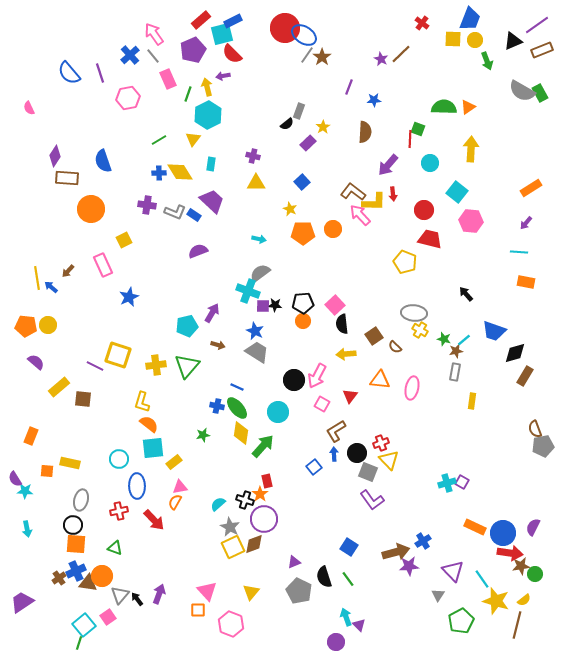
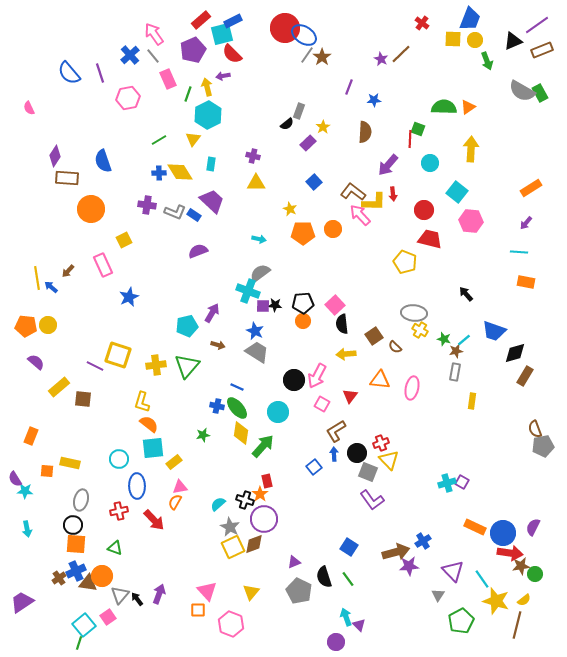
blue square at (302, 182): moved 12 px right
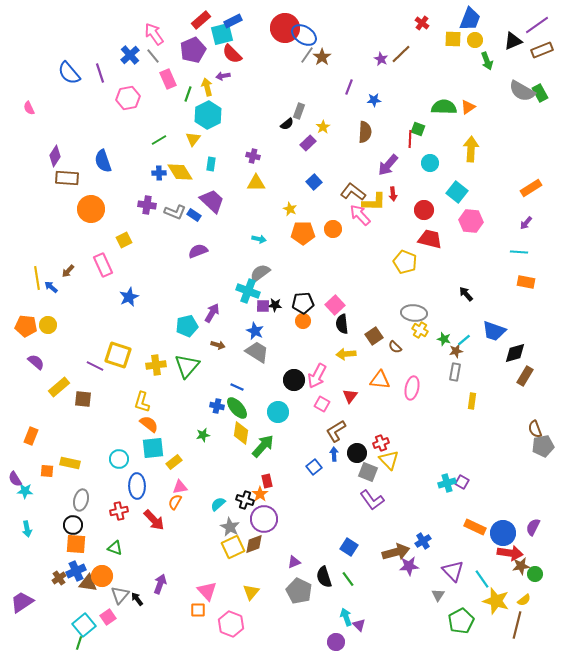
purple arrow at (159, 594): moved 1 px right, 10 px up
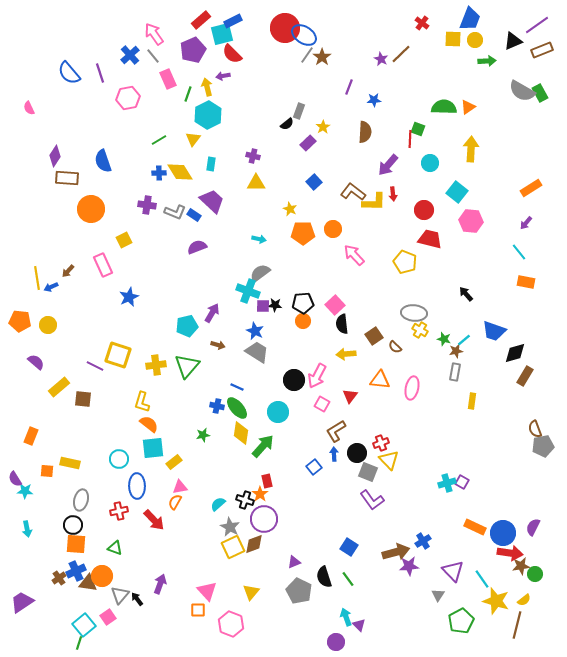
green arrow at (487, 61): rotated 72 degrees counterclockwise
pink arrow at (360, 215): moved 6 px left, 40 px down
purple semicircle at (198, 251): moved 1 px left, 4 px up
cyan line at (519, 252): rotated 48 degrees clockwise
blue arrow at (51, 287): rotated 64 degrees counterclockwise
orange pentagon at (26, 326): moved 6 px left, 5 px up
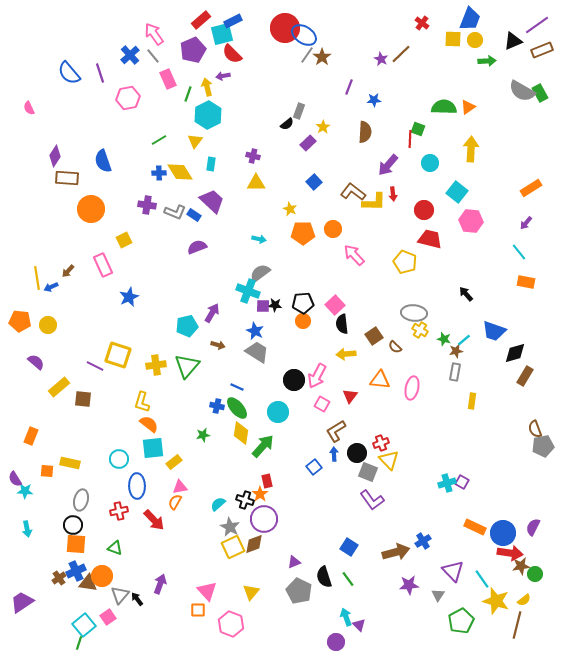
yellow triangle at (193, 139): moved 2 px right, 2 px down
purple star at (409, 566): moved 19 px down
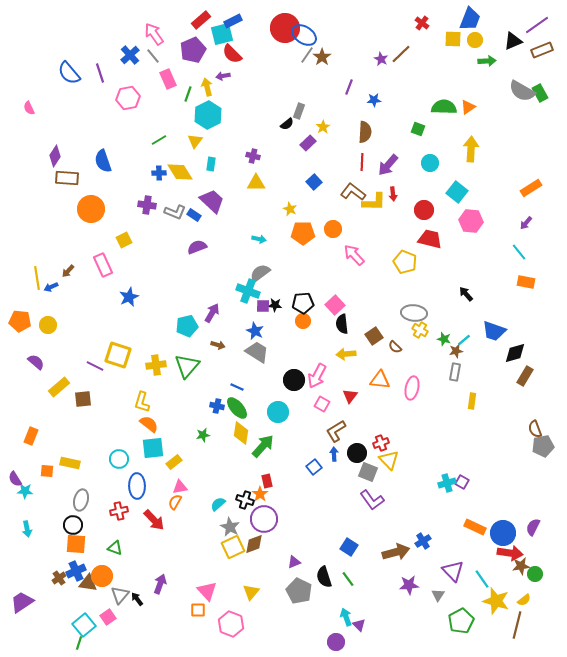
red line at (410, 139): moved 48 px left, 23 px down
brown square at (83, 399): rotated 12 degrees counterclockwise
